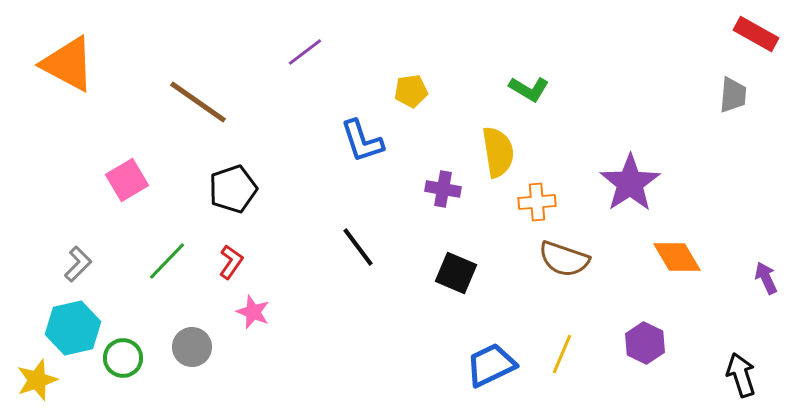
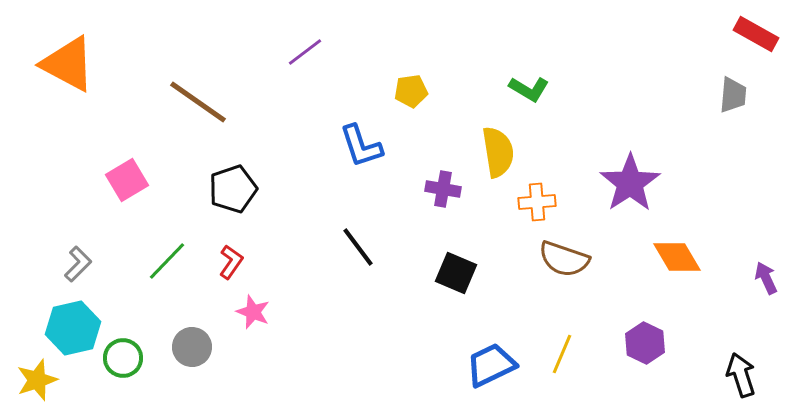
blue L-shape: moved 1 px left, 5 px down
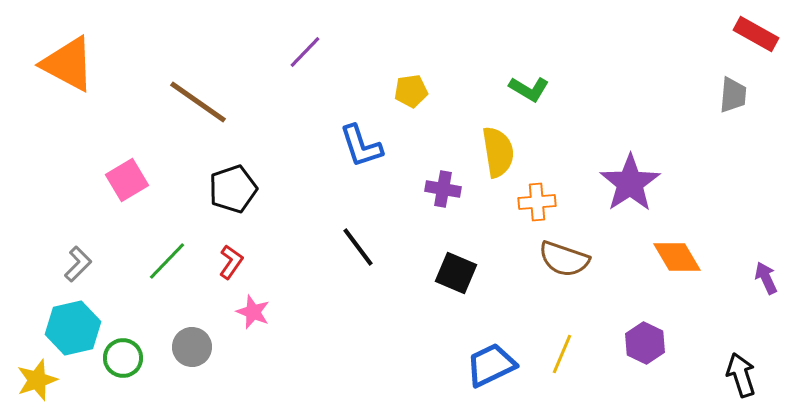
purple line: rotated 9 degrees counterclockwise
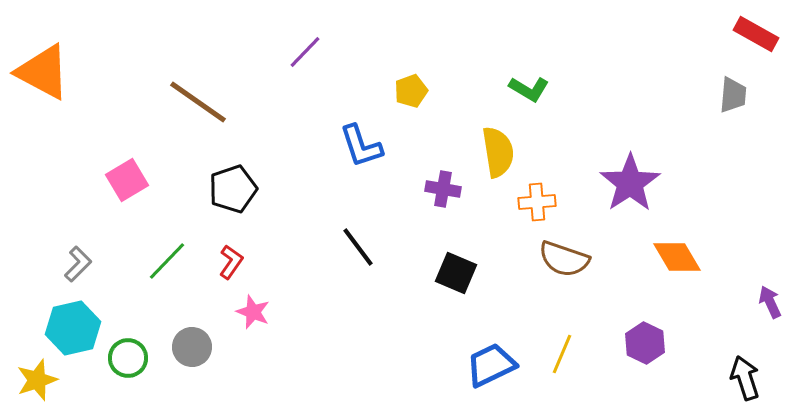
orange triangle: moved 25 px left, 8 px down
yellow pentagon: rotated 12 degrees counterclockwise
purple arrow: moved 4 px right, 24 px down
green circle: moved 5 px right
black arrow: moved 4 px right, 3 px down
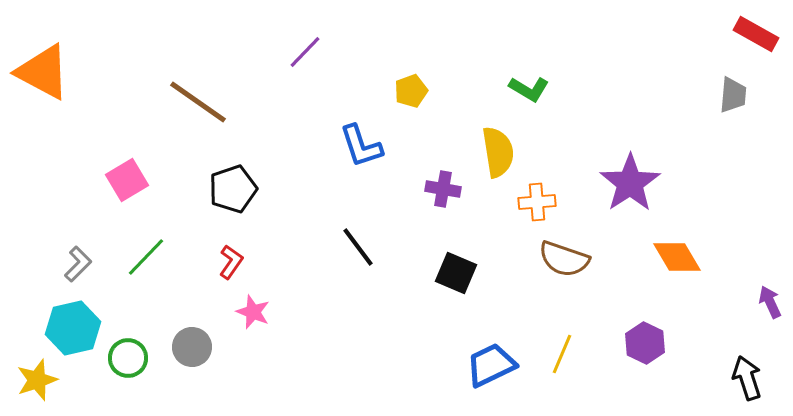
green line: moved 21 px left, 4 px up
black arrow: moved 2 px right
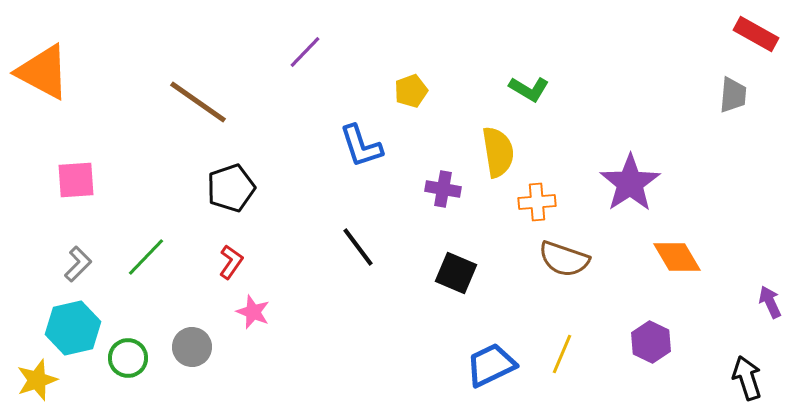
pink square: moved 51 px left; rotated 27 degrees clockwise
black pentagon: moved 2 px left, 1 px up
purple hexagon: moved 6 px right, 1 px up
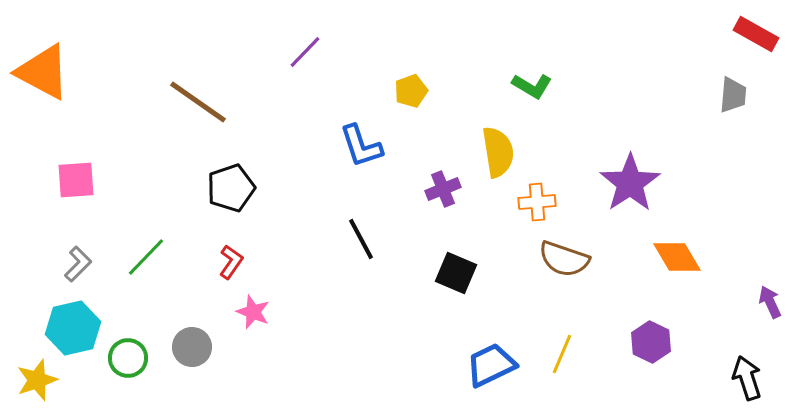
green L-shape: moved 3 px right, 3 px up
purple cross: rotated 32 degrees counterclockwise
black line: moved 3 px right, 8 px up; rotated 9 degrees clockwise
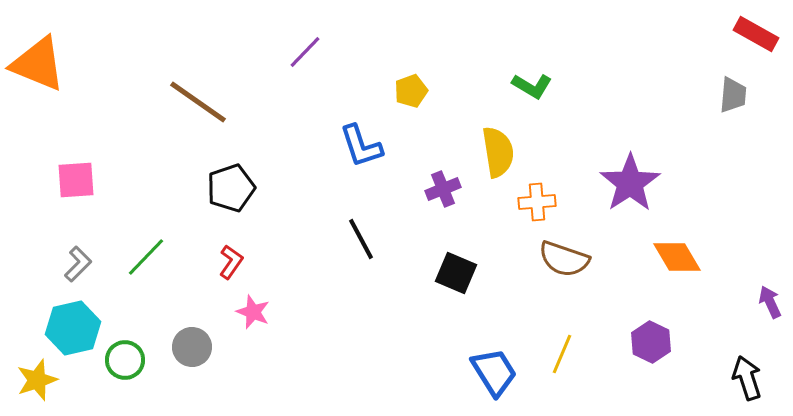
orange triangle: moved 5 px left, 8 px up; rotated 6 degrees counterclockwise
green circle: moved 3 px left, 2 px down
blue trapezoid: moved 3 px right, 7 px down; rotated 84 degrees clockwise
